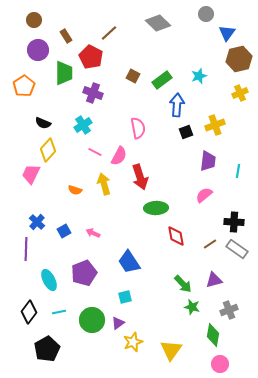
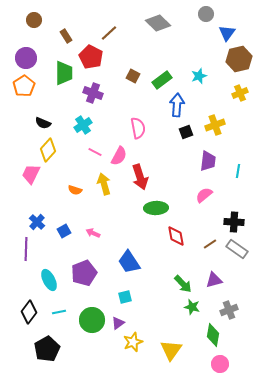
purple circle at (38, 50): moved 12 px left, 8 px down
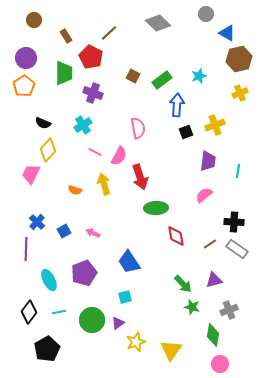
blue triangle at (227, 33): rotated 36 degrees counterclockwise
yellow star at (133, 342): moved 3 px right
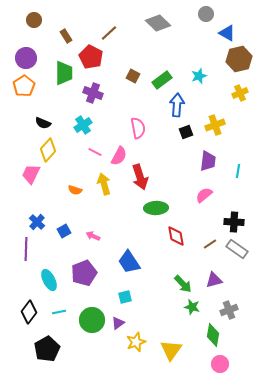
pink arrow at (93, 233): moved 3 px down
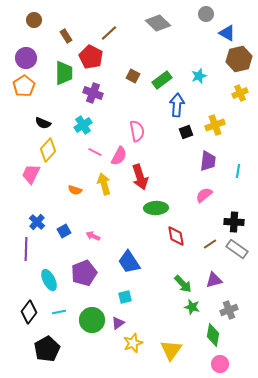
pink semicircle at (138, 128): moved 1 px left, 3 px down
yellow star at (136, 342): moved 3 px left, 1 px down
